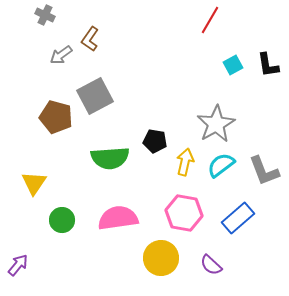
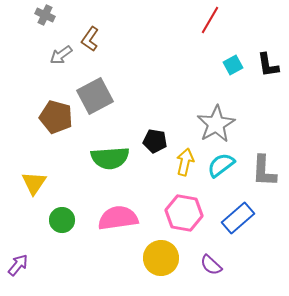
gray L-shape: rotated 24 degrees clockwise
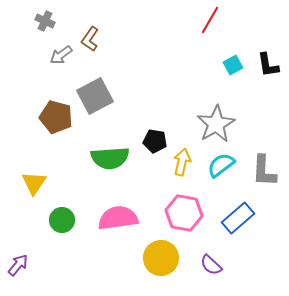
gray cross: moved 6 px down
yellow arrow: moved 3 px left
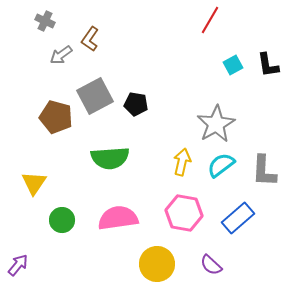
black pentagon: moved 19 px left, 37 px up
yellow circle: moved 4 px left, 6 px down
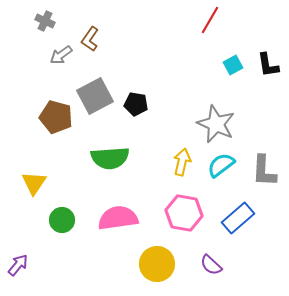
gray star: rotated 18 degrees counterclockwise
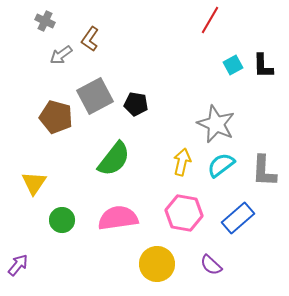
black L-shape: moved 5 px left, 1 px down; rotated 8 degrees clockwise
green semicircle: moved 4 px right, 1 px down; rotated 48 degrees counterclockwise
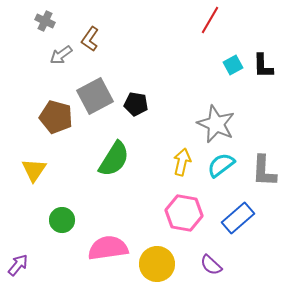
green semicircle: rotated 6 degrees counterclockwise
yellow triangle: moved 13 px up
pink semicircle: moved 10 px left, 30 px down
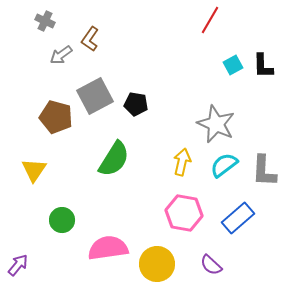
cyan semicircle: moved 3 px right
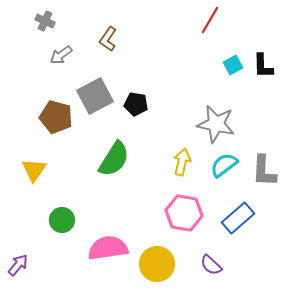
brown L-shape: moved 18 px right
gray star: rotated 12 degrees counterclockwise
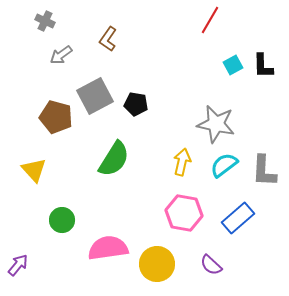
yellow triangle: rotated 16 degrees counterclockwise
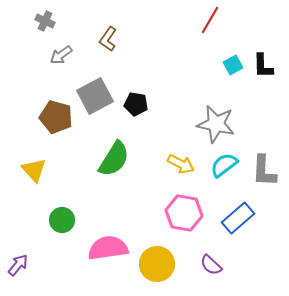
yellow arrow: moved 1 px left, 2 px down; rotated 104 degrees clockwise
